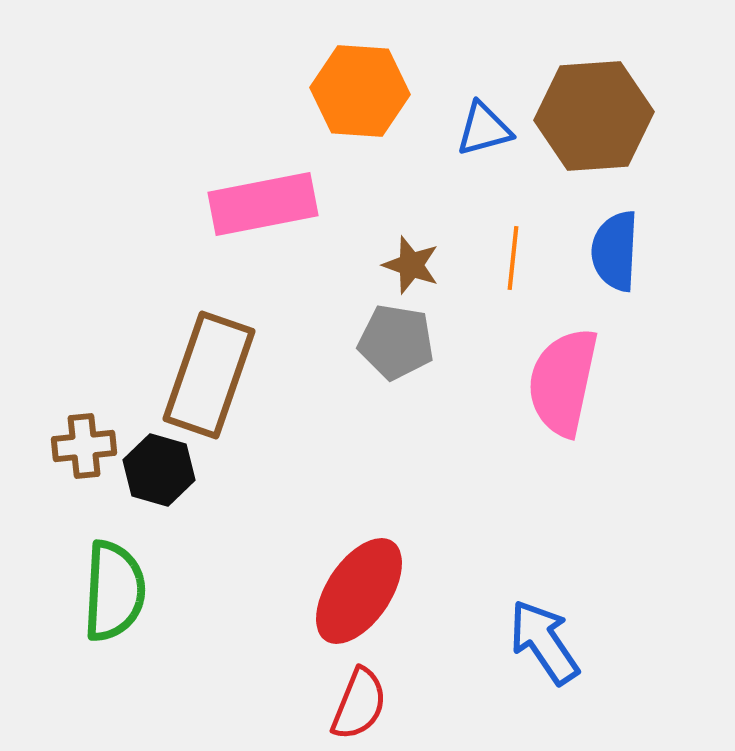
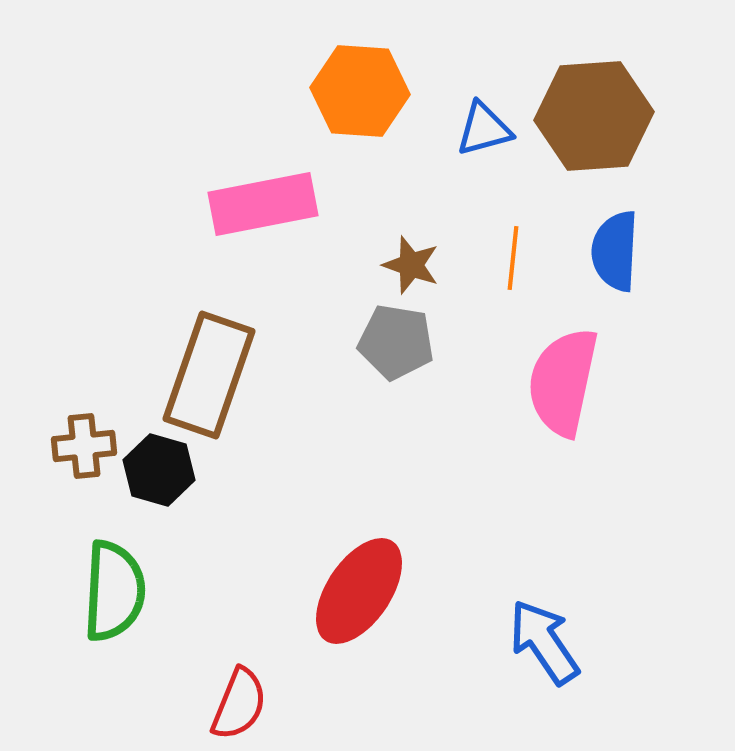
red semicircle: moved 120 px left
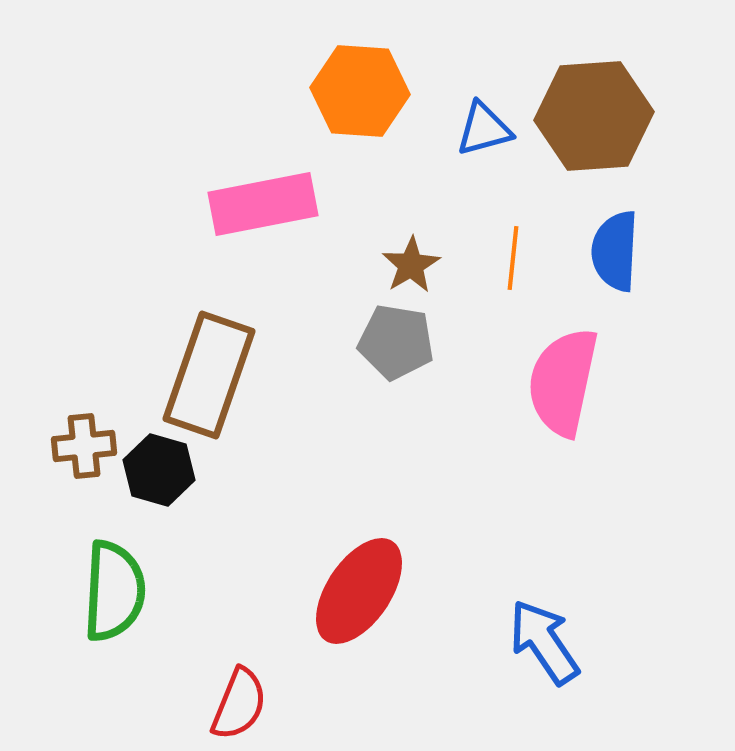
brown star: rotated 22 degrees clockwise
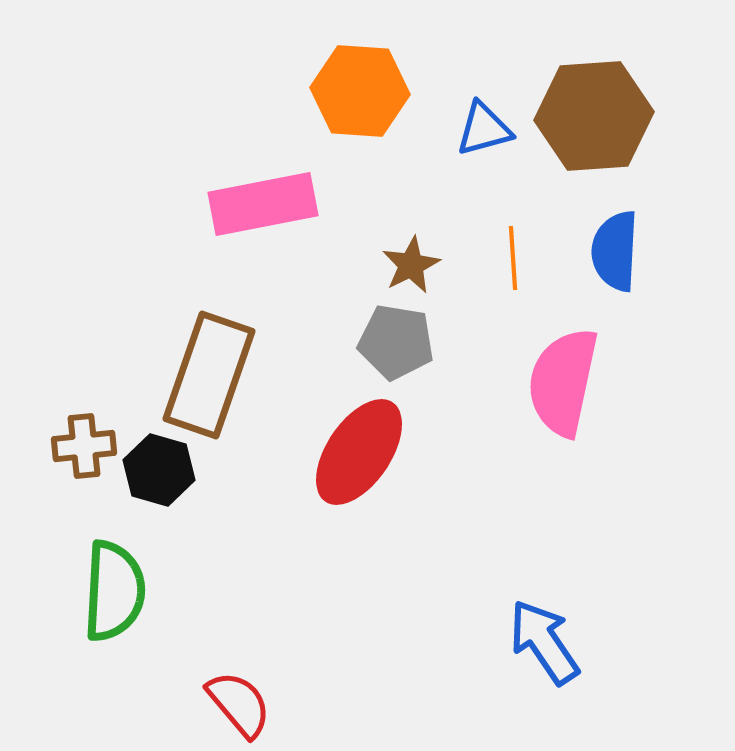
orange line: rotated 10 degrees counterclockwise
brown star: rotated 4 degrees clockwise
red ellipse: moved 139 px up
red semicircle: rotated 62 degrees counterclockwise
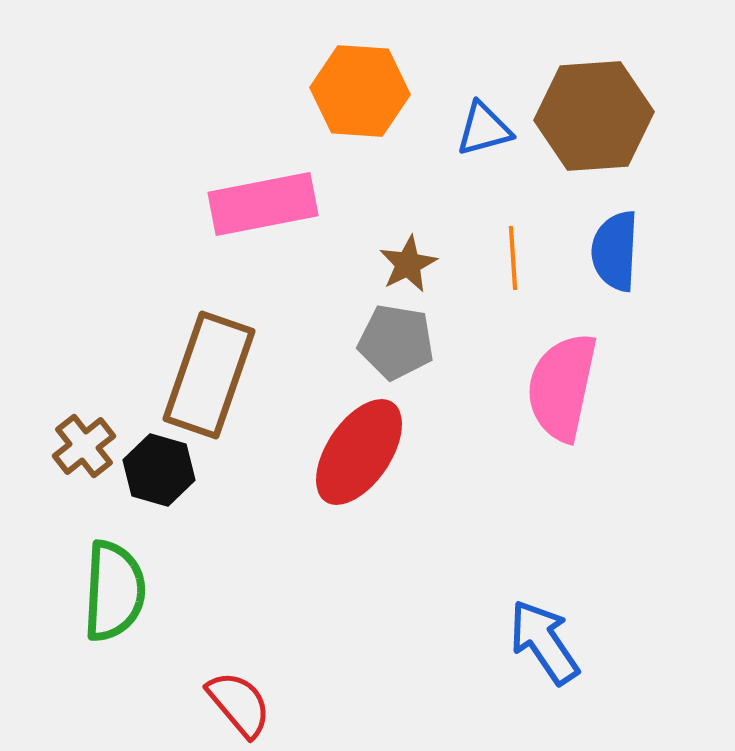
brown star: moved 3 px left, 1 px up
pink semicircle: moved 1 px left, 5 px down
brown cross: rotated 32 degrees counterclockwise
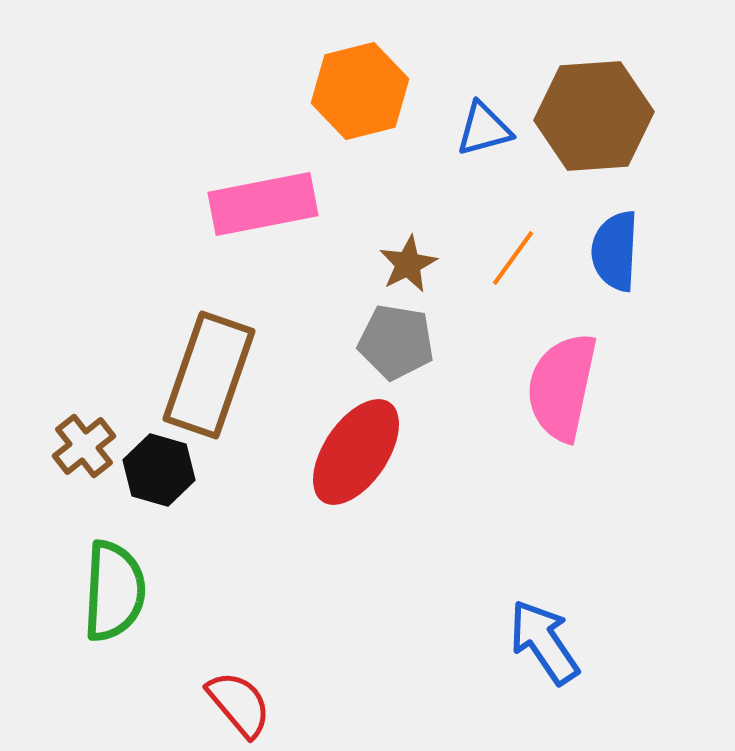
orange hexagon: rotated 18 degrees counterclockwise
orange line: rotated 40 degrees clockwise
red ellipse: moved 3 px left
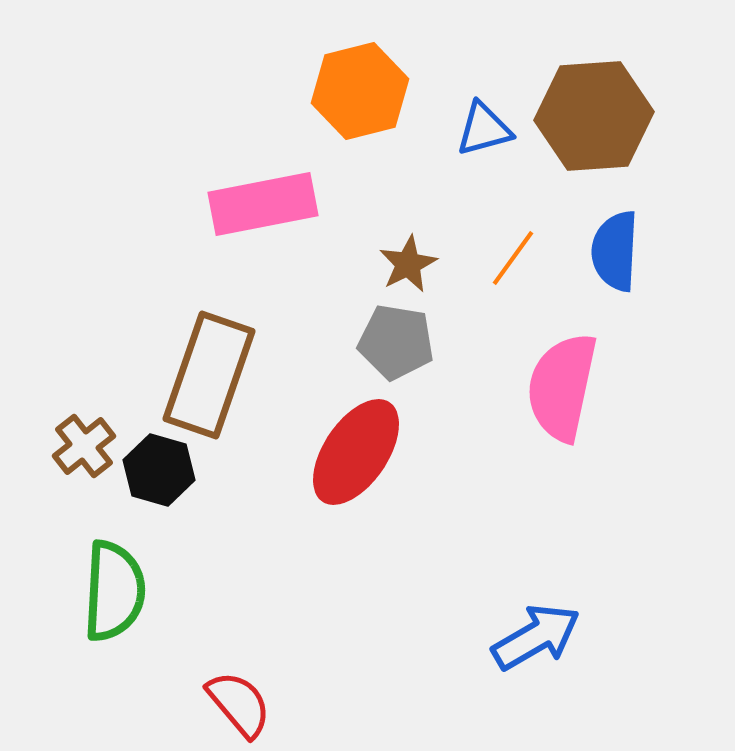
blue arrow: moved 8 px left, 5 px up; rotated 94 degrees clockwise
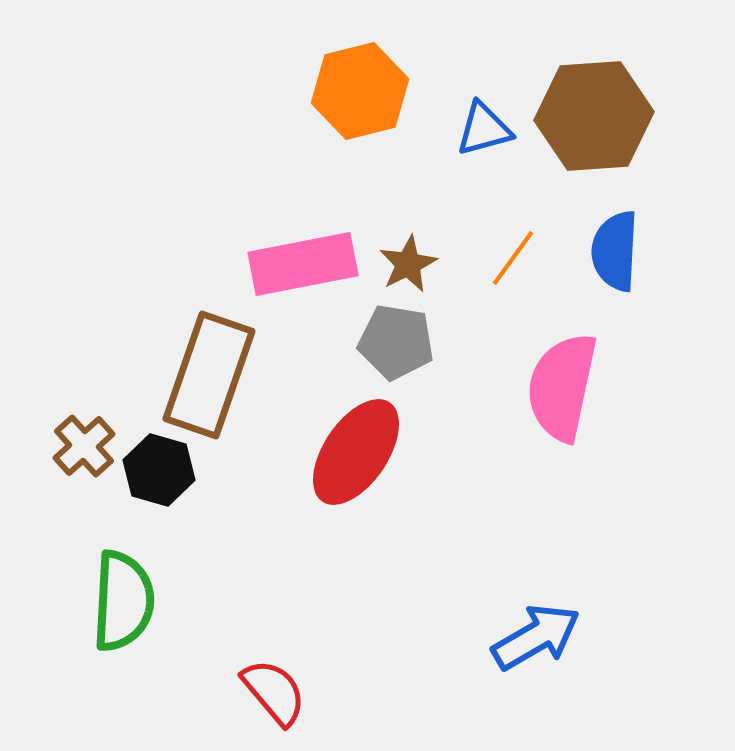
pink rectangle: moved 40 px right, 60 px down
brown cross: rotated 4 degrees counterclockwise
green semicircle: moved 9 px right, 10 px down
red semicircle: moved 35 px right, 12 px up
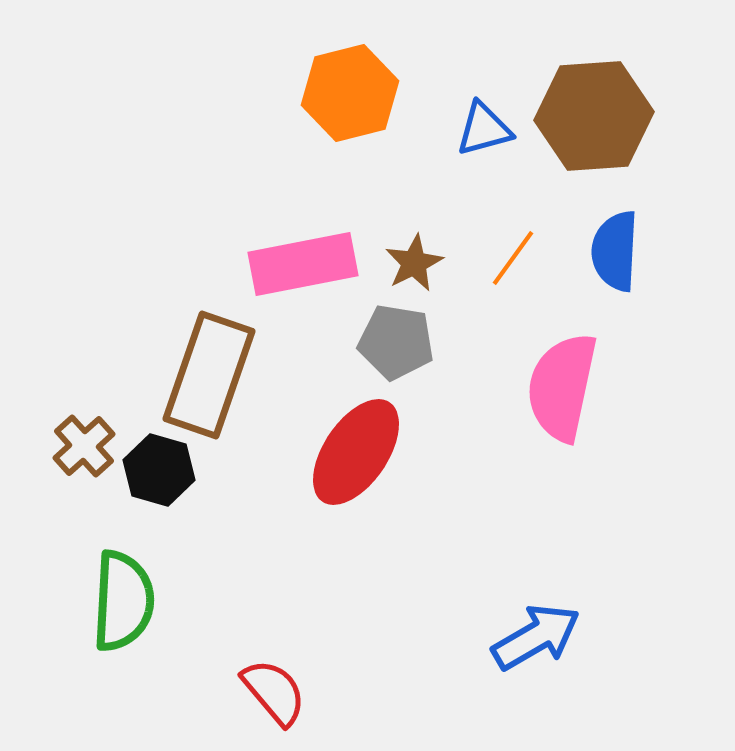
orange hexagon: moved 10 px left, 2 px down
brown star: moved 6 px right, 1 px up
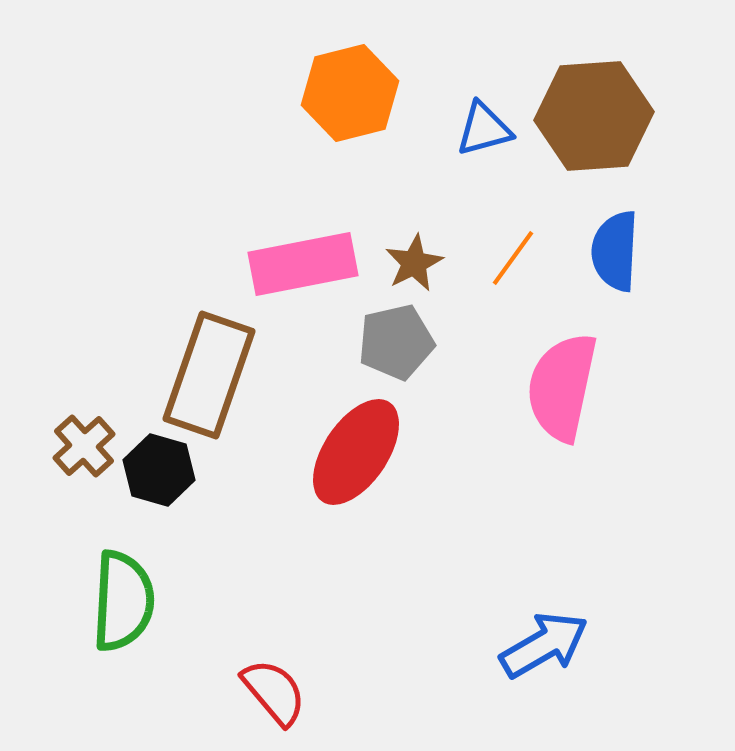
gray pentagon: rotated 22 degrees counterclockwise
blue arrow: moved 8 px right, 8 px down
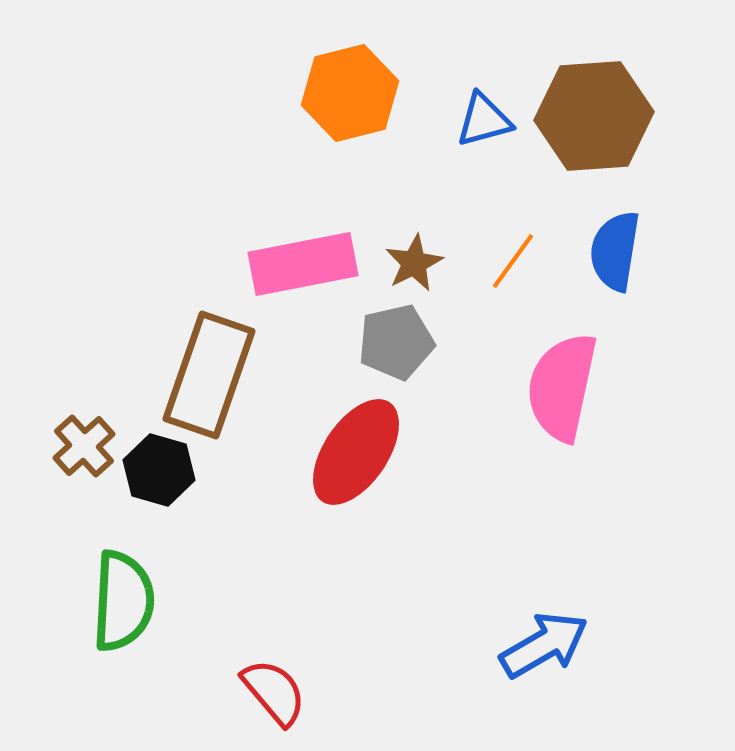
blue triangle: moved 9 px up
blue semicircle: rotated 6 degrees clockwise
orange line: moved 3 px down
